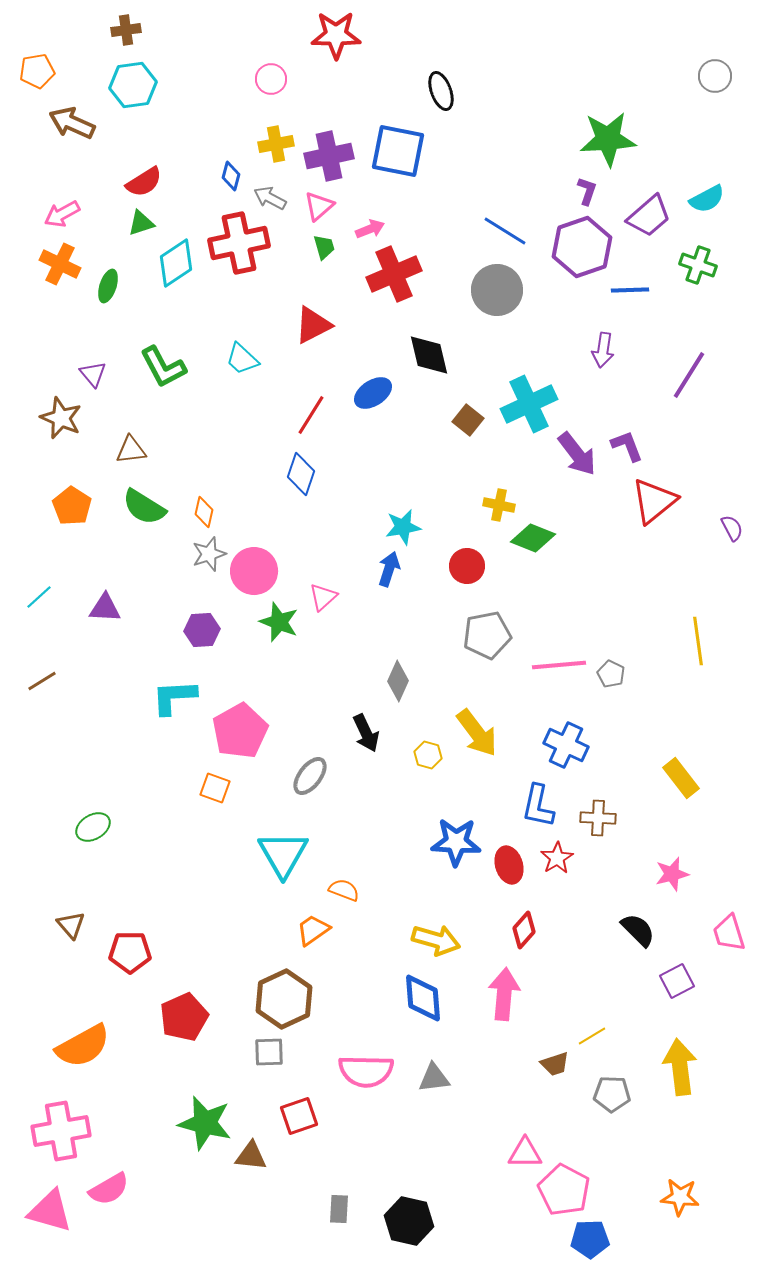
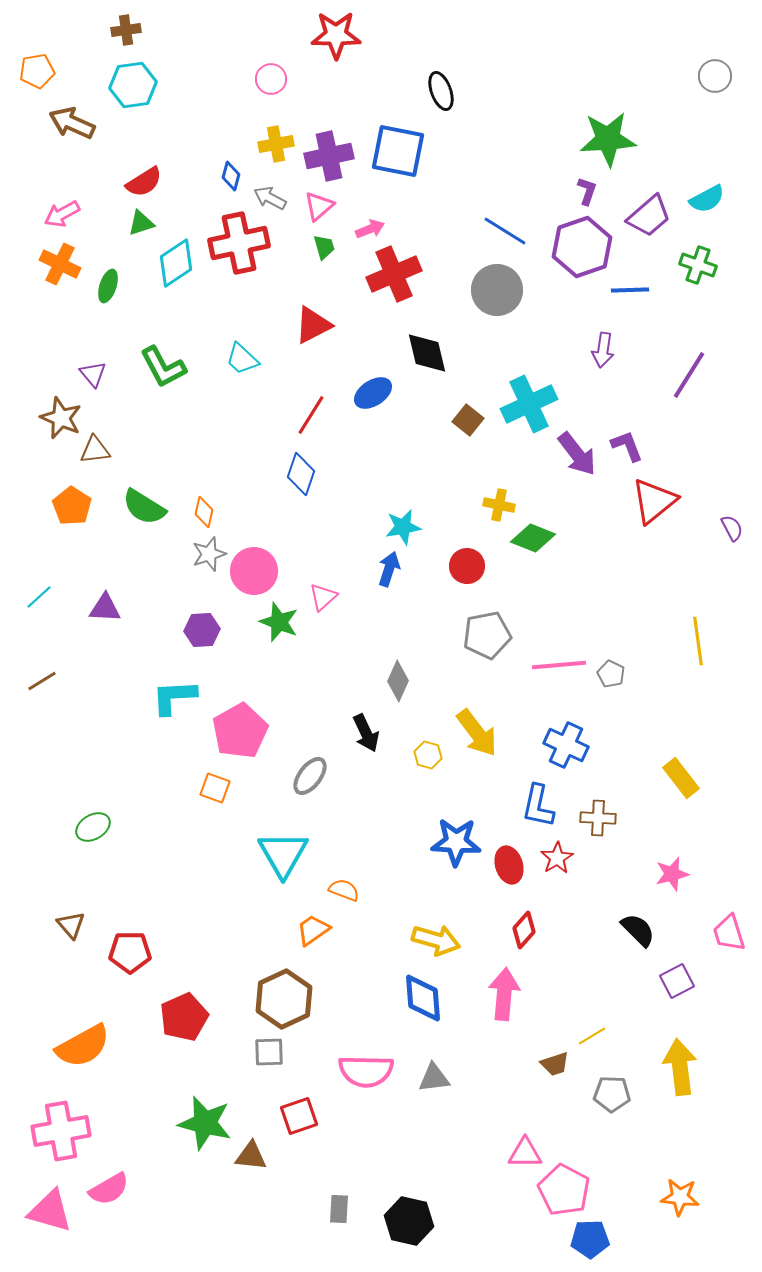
black diamond at (429, 355): moved 2 px left, 2 px up
brown triangle at (131, 450): moved 36 px left
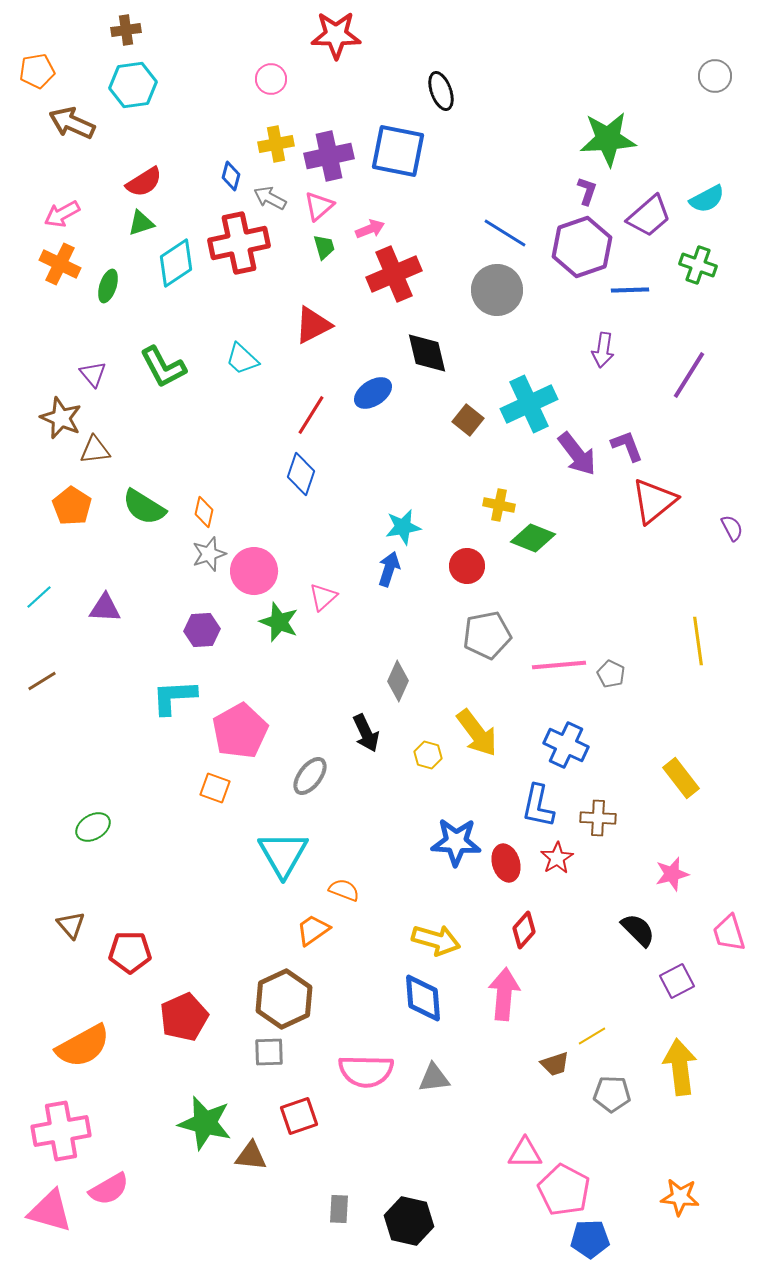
blue line at (505, 231): moved 2 px down
red ellipse at (509, 865): moved 3 px left, 2 px up
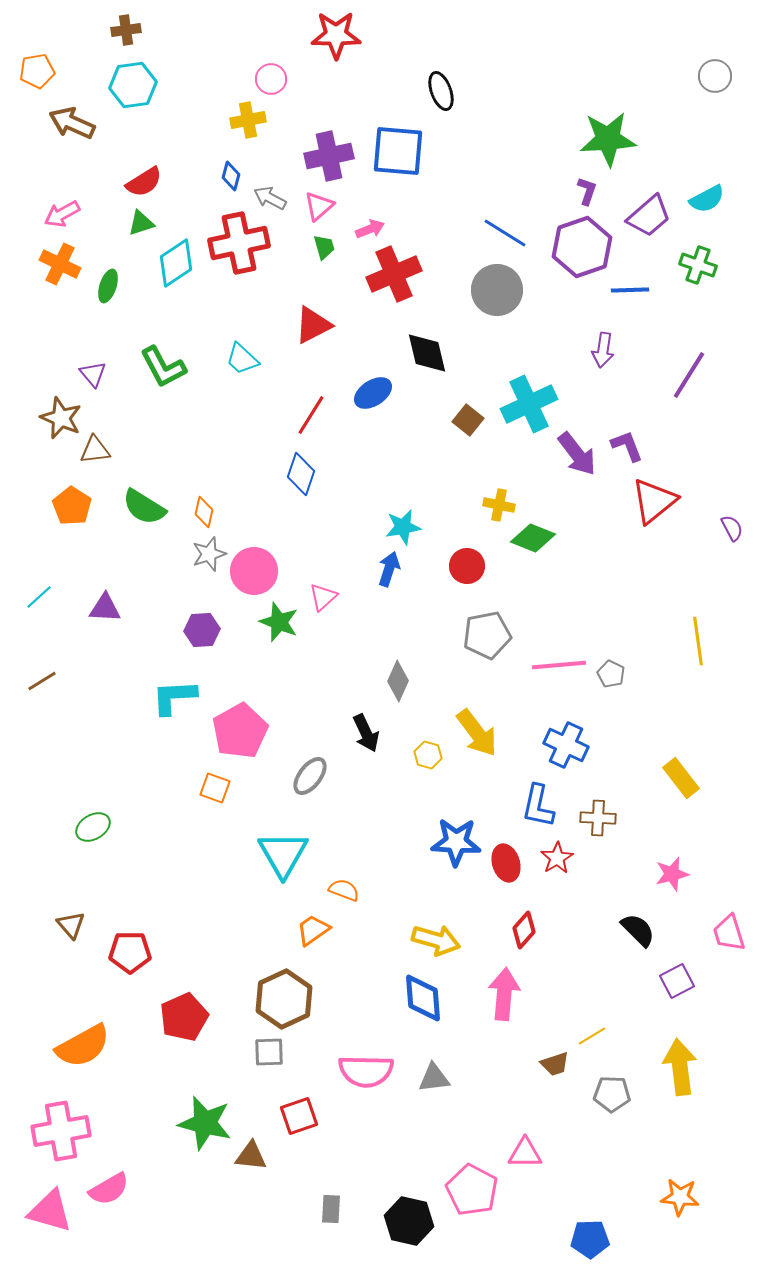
yellow cross at (276, 144): moved 28 px left, 24 px up
blue square at (398, 151): rotated 6 degrees counterclockwise
pink pentagon at (564, 1190): moved 92 px left
gray rectangle at (339, 1209): moved 8 px left
